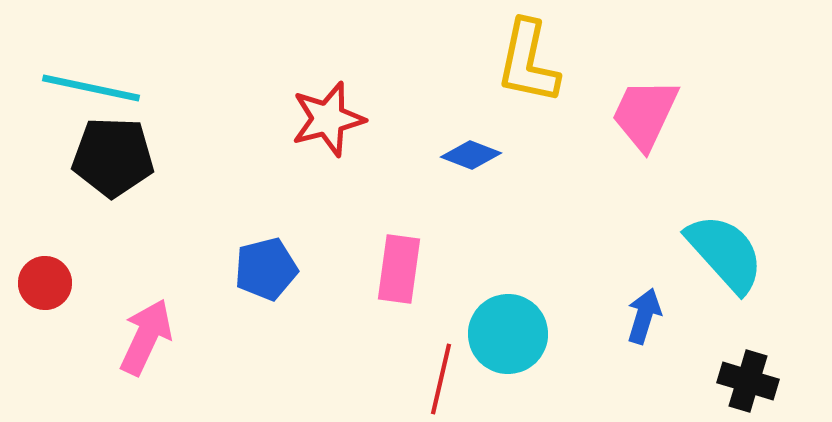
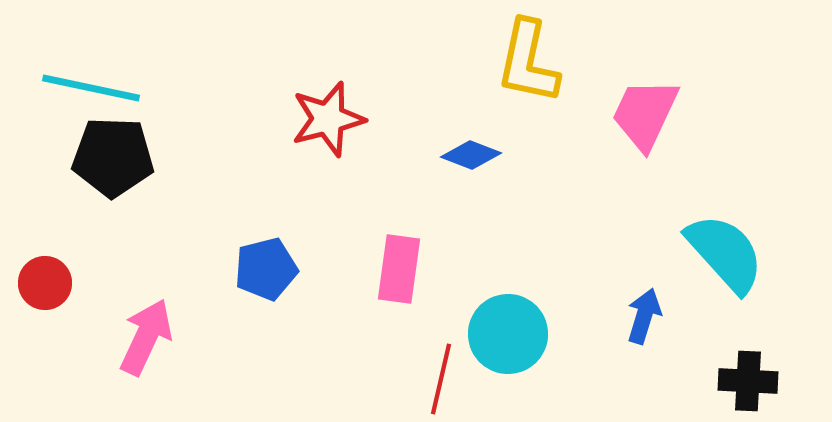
black cross: rotated 14 degrees counterclockwise
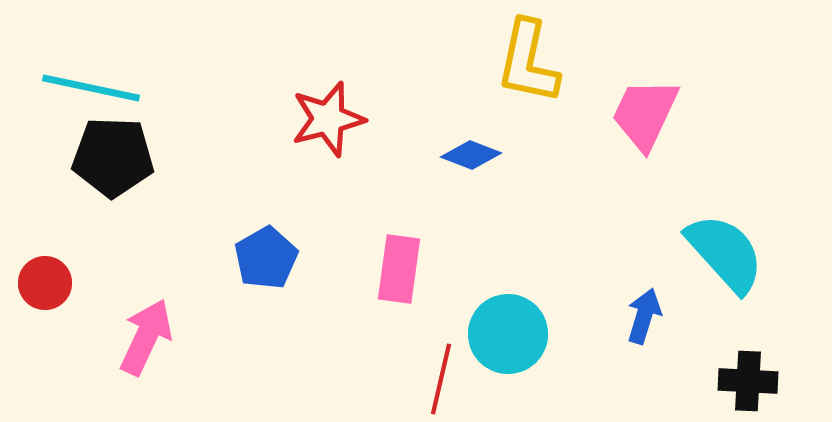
blue pentagon: moved 11 px up; rotated 16 degrees counterclockwise
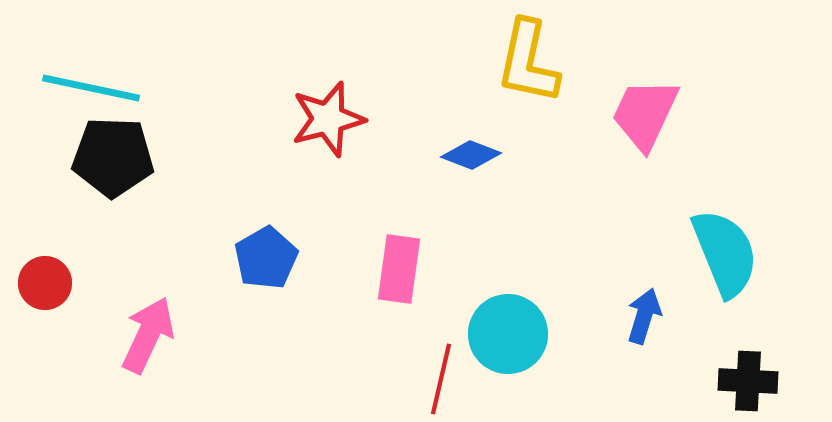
cyan semicircle: rotated 20 degrees clockwise
pink arrow: moved 2 px right, 2 px up
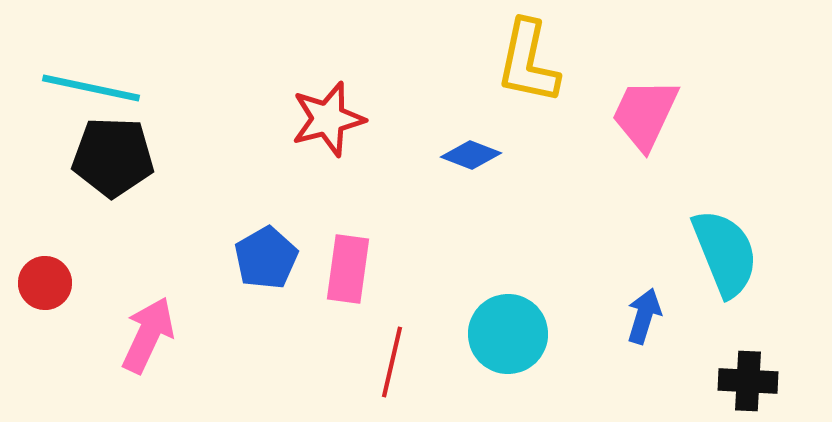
pink rectangle: moved 51 px left
red line: moved 49 px left, 17 px up
